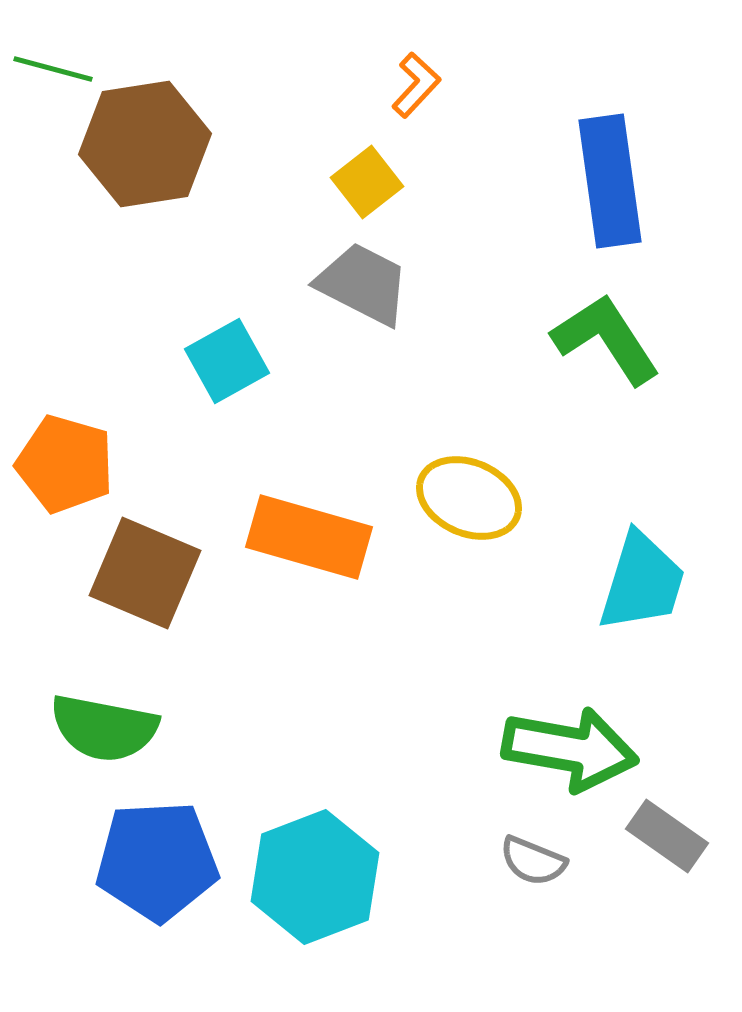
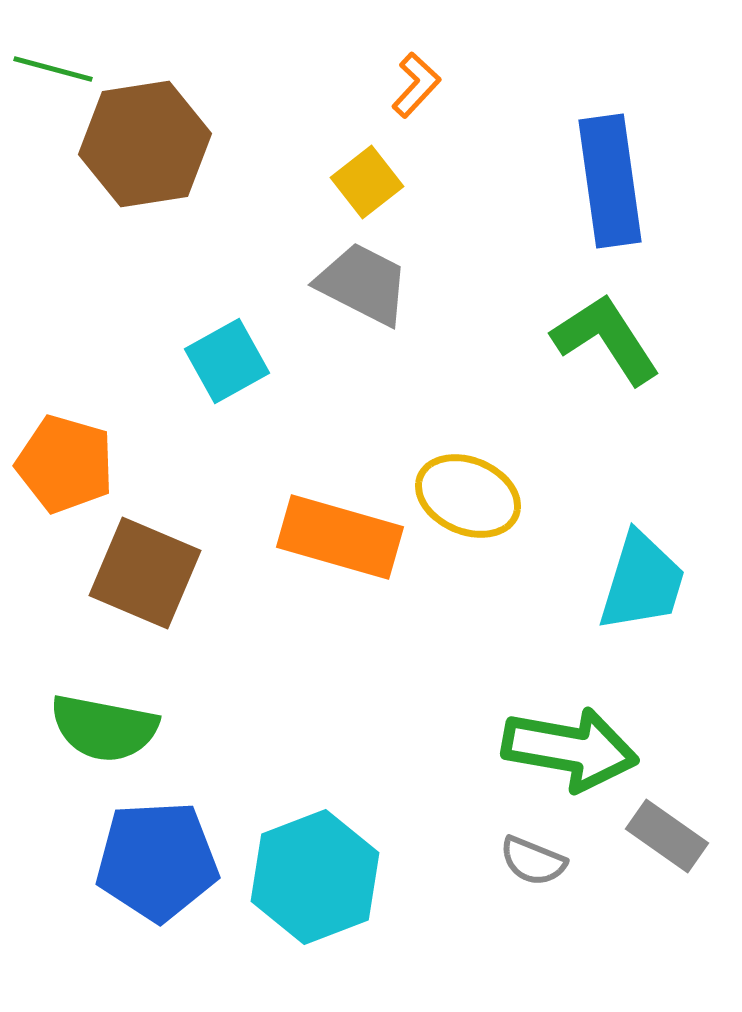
yellow ellipse: moved 1 px left, 2 px up
orange rectangle: moved 31 px right
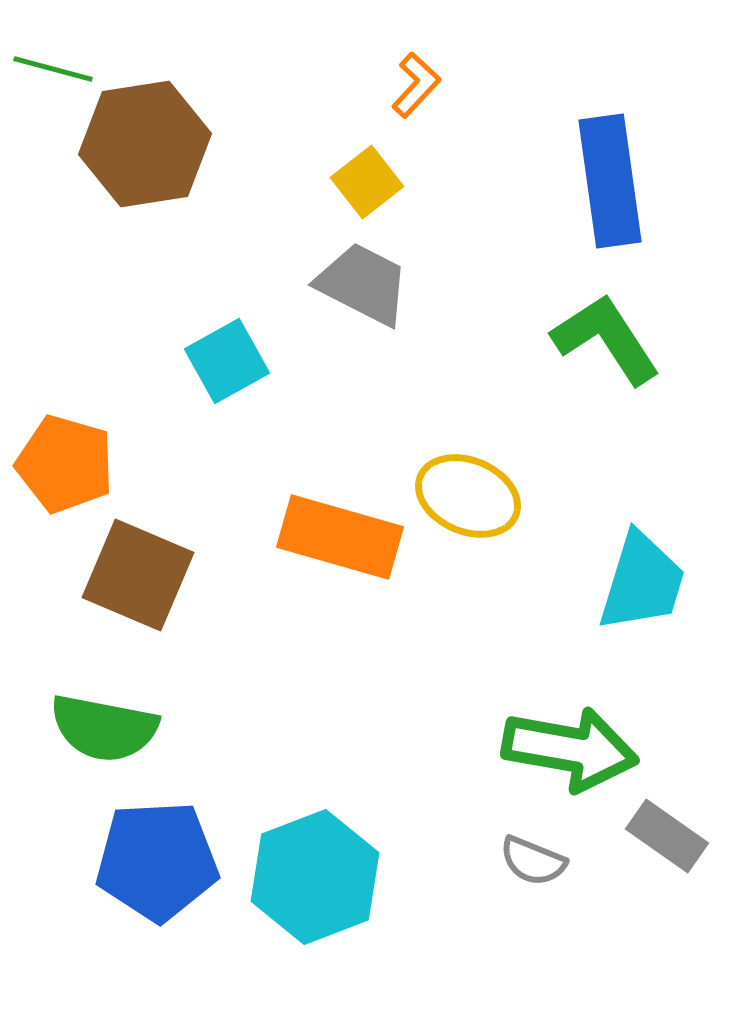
brown square: moved 7 px left, 2 px down
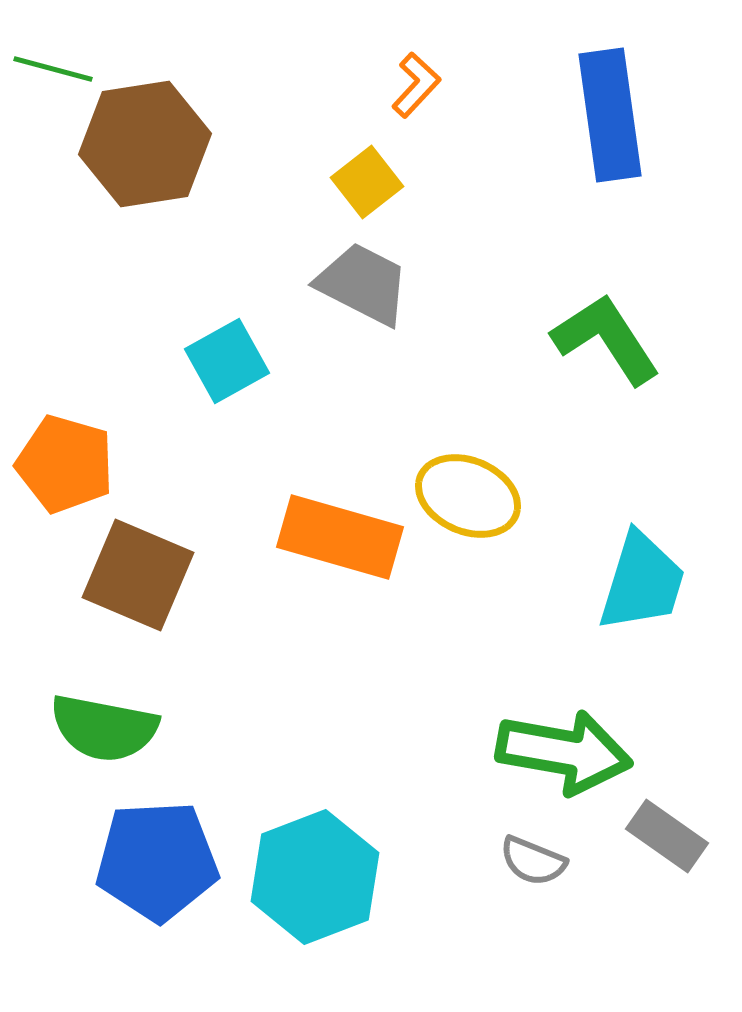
blue rectangle: moved 66 px up
green arrow: moved 6 px left, 3 px down
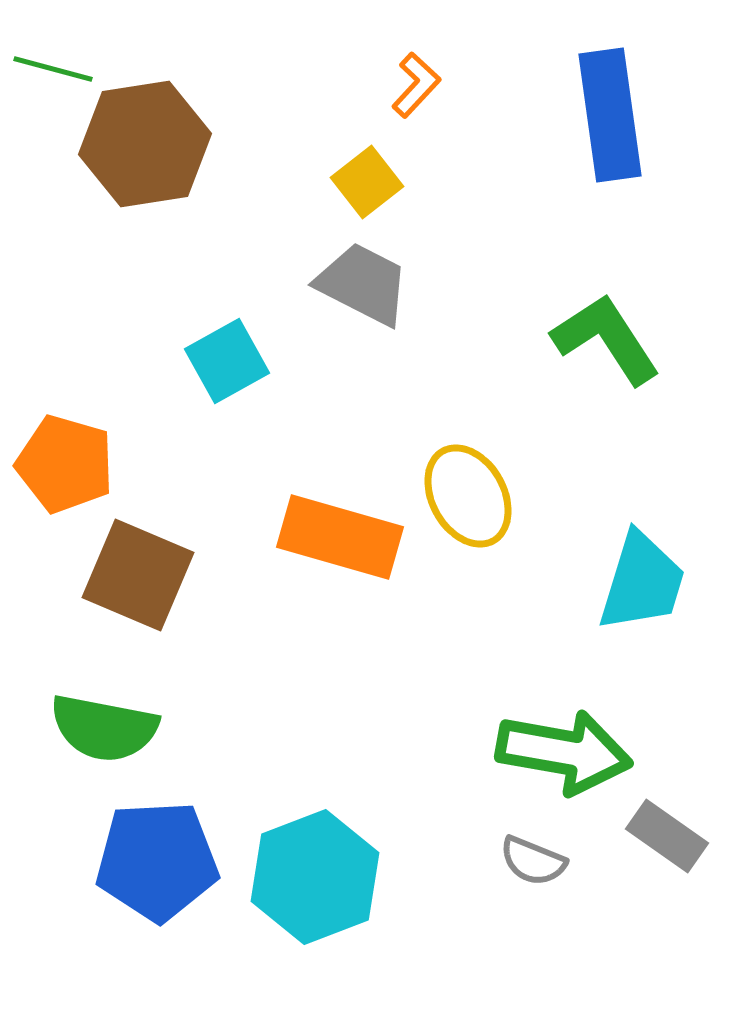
yellow ellipse: rotated 38 degrees clockwise
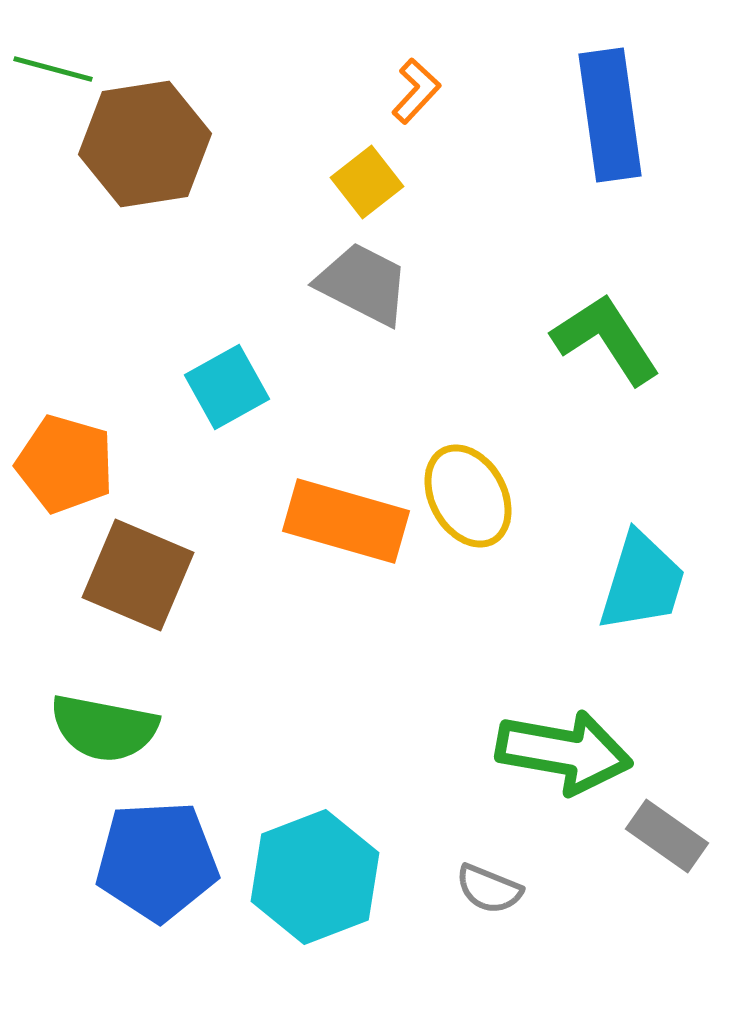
orange L-shape: moved 6 px down
cyan square: moved 26 px down
orange rectangle: moved 6 px right, 16 px up
gray semicircle: moved 44 px left, 28 px down
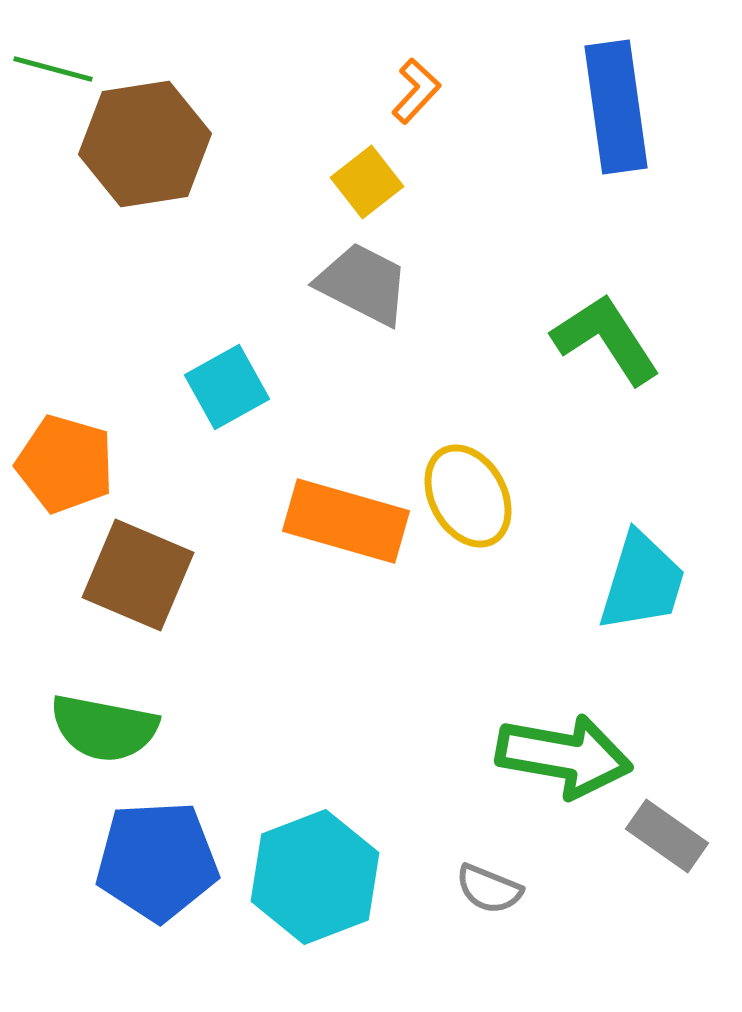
blue rectangle: moved 6 px right, 8 px up
green arrow: moved 4 px down
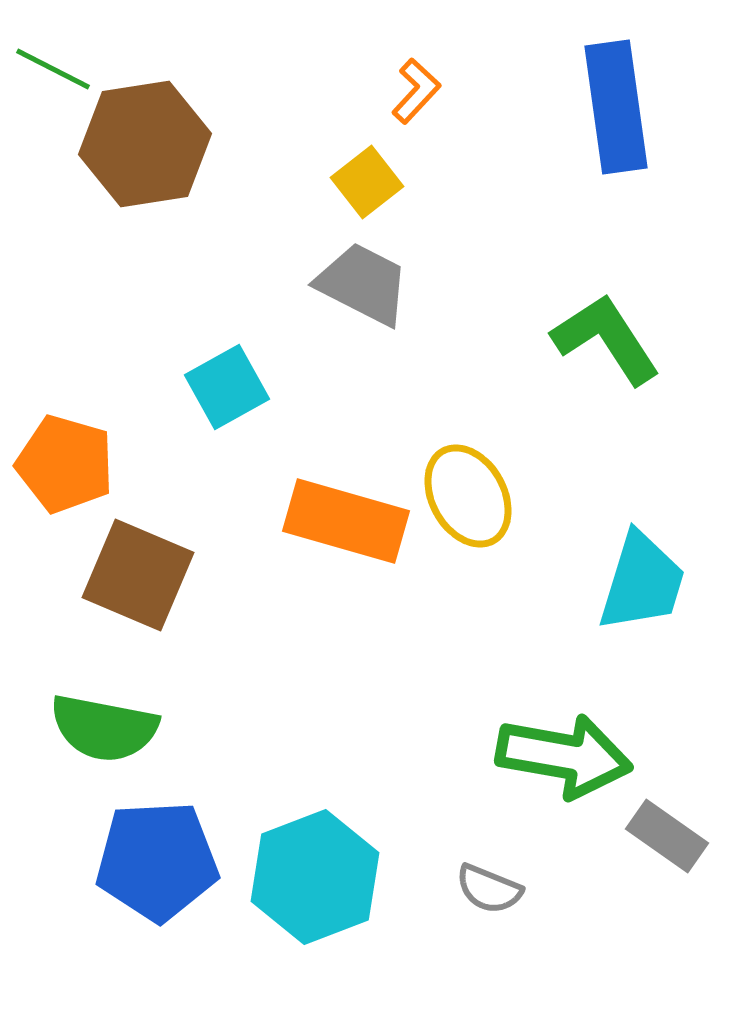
green line: rotated 12 degrees clockwise
